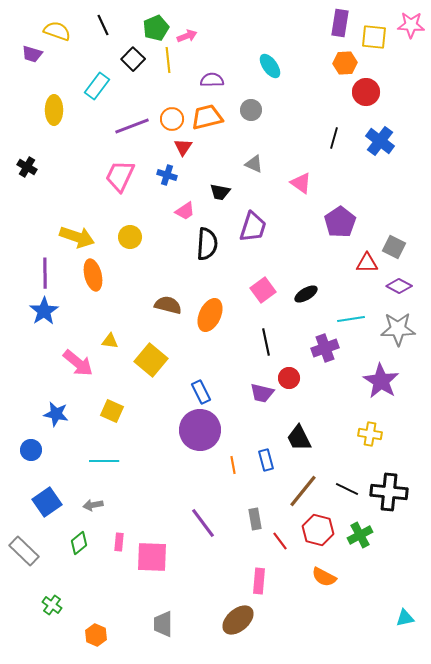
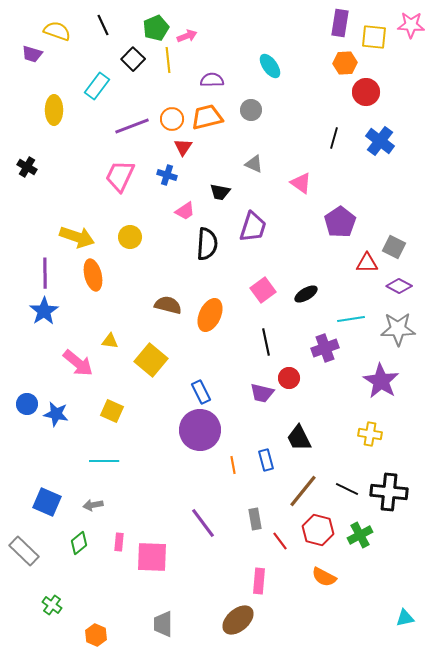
blue circle at (31, 450): moved 4 px left, 46 px up
blue square at (47, 502): rotated 32 degrees counterclockwise
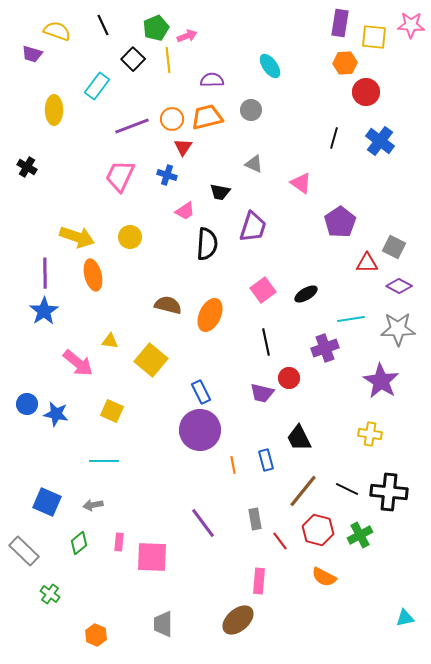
green cross at (52, 605): moved 2 px left, 11 px up
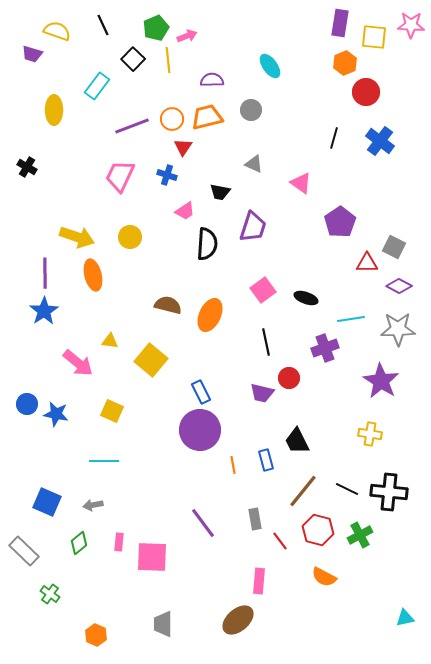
orange hexagon at (345, 63): rotated 20 degrees counterclockwise
black ellipse at (306, 294): moved 4 px down; rotated 50 degrees clockwise
black trapezoid at (299, 438): moved 2 px left, 3 px down
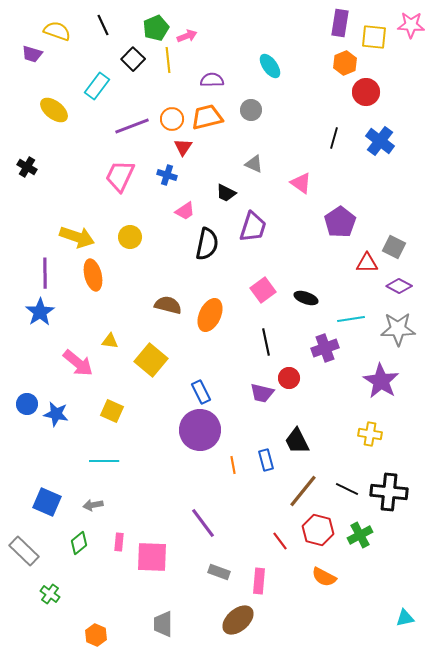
yellow ellipse at (54, 110): rotated 52 degrees counterclockwise
black trapezoid at (220, 192): moved 6 px right, 1 px down; rotated 15 degrees clockwise
black semicircle at (207, 244): rotated 8 degrees clockwise
blue star at (44, 311): moved 4 px left, 1 px down
gray rectangle at (255, 519): moved 36 px left, 53 px down; rotated 60 degrees counterclockwise
